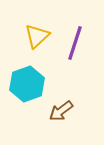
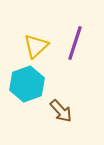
yellow triangle: moved 1 px left, 10 px down
brown arrow: rotated 95 degrees counterclockwise
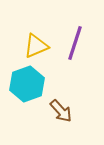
yellow triangle: rotated 20 degrees clockwise
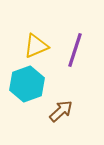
purple line: moved 7 px down
brown arrow: rotated 90 degrees counterclockwise
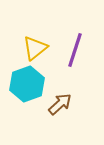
yellow triangle: moved 1 px left, 2 px down; rotated 16 degrees counterclockwise
brown arrow: moved 1 px left, 7 px up
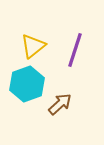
yellow triangle: moved 2 px left, 2 px up
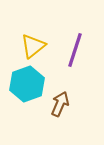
brown arrow: rotated 25 degrees counterclockwise
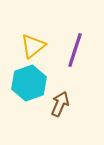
cyan hexagon: moved 2 px right, 1 px up
